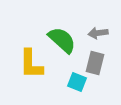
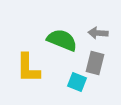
gray arrow: rotated 12 degrees clockwise
green semicircle: rotated 20 degrees counterclockwise
yellow L-shape: moved 3 px left, 4 px down
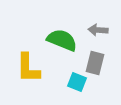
gray arrow: moved 3 px up
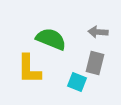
gray arrow: moved 2 px down
green semicircle: moved 11 px left, 1 px up
yellow L-shape: moved 1 px right, 1 px down
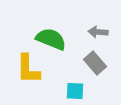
gray rectangle: rotated 55 degrees counterclockwise
yellow L-shape: moved 1 px left
cyan square: moved 2 px left, 9 px down; rotated 18 degrees counterclockwise
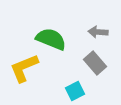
yellow L-shape: moved 4 px left, 1 px up; rotated 68 degrees clockwise
cyan square: rotated 30 degrees counterclockwise
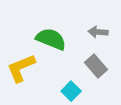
gray rectangle: moved 1 px right, 3 px down
yellow L-shape: moved 3 px left
cyan square: moved 4 px left; rotated 18 degrees counterclockwise
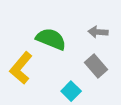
yellow L-shape: rotated 28 degrees counterclockwise
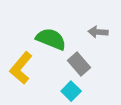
gray rectangle: moved 17 px left, 2 px up
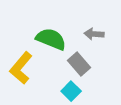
gray arrow: moved 4 px left, 2 px down
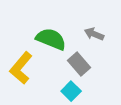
gray arrow: rotated 18 degrees clockwise
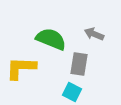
gray rectangle: rotated 50 degrees clockwise
yellow L-shape: rotated 52 degrees clockwise
cyan square: moved 1 px right, 1 px down; rotated 18 degrees counterclockwise
